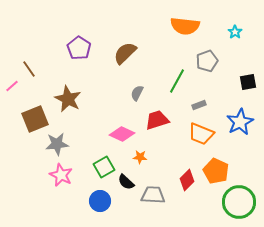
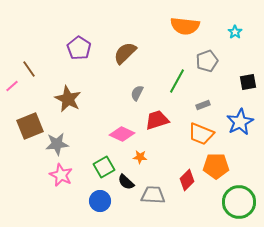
gray rectangle: moved 4 px right
brown square: moved 5 px left, 7 px down
orange pentagon: moved 5 px up; rotated 25 degrees counterclockwise
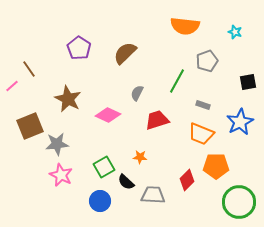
cyan star: rotated 16 degrees counterclockwise
gray rectangle: rotated 40 degrees clockwise
pink diamond: moved 14 px left, 19 px up
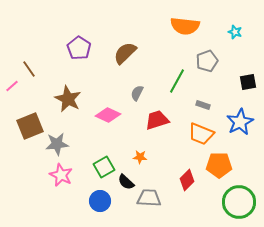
orange pentagon: moved 3 px right, 1 px up
gray trapezoid: moved 4 px left, 3 px down
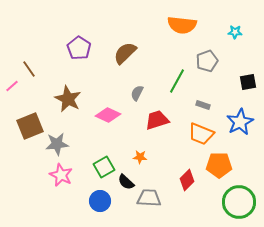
orange semicircle: moved 3 px left, 1 px up
cyan star: rotated 16 degrees counterclockwise
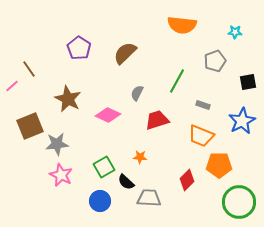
gray pentagon: moved 8 px right
blue star: moved 2 px right, 1 px up
orange trapezoid: moved 2 px down
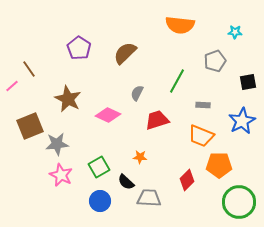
orange semicircle: moved 2 px left
gray rectangle: rotated 16 degrees counterclockwise
green square: moved 5 px left
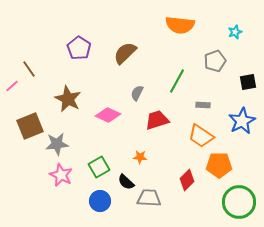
cyan star: rotated 24 degrees counterclockwise
orange trapezoid: rotated 12 degrees clockwise
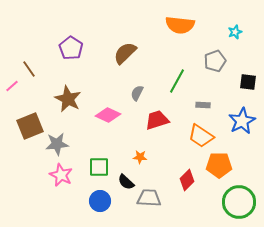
purple pentagon: moved 8 px left
black square: rotated 18 degrees clockwise
green square: rotated 30 degrees clockwise
